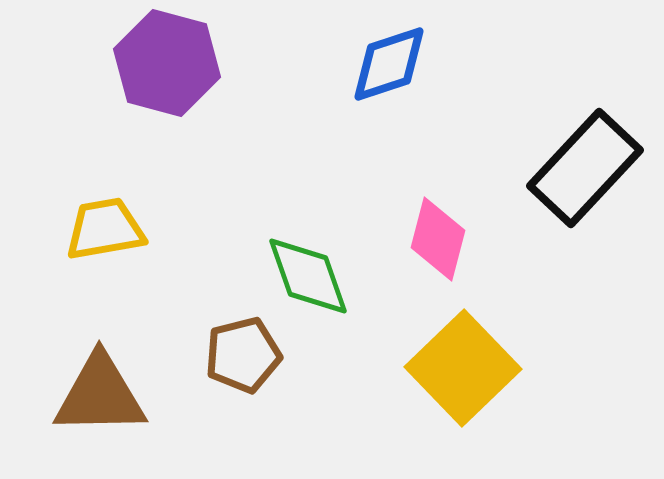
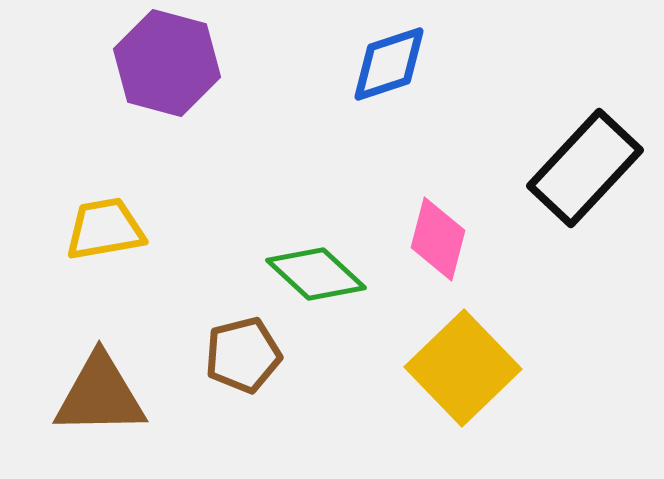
green diamond: moved 8 px right, 2 px up; rotated 28 degrees counterclockwise
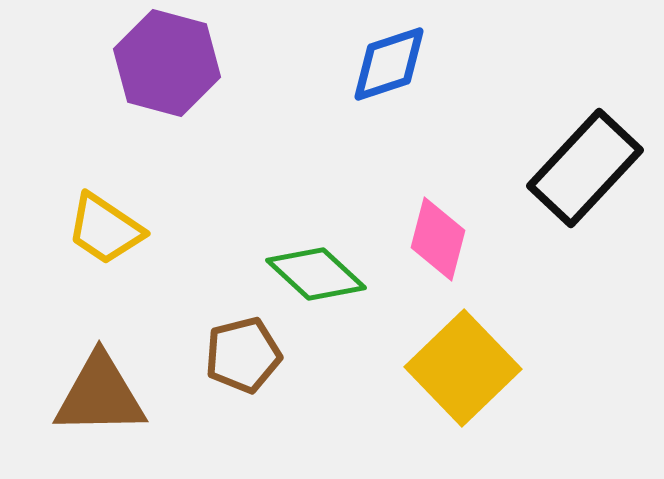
yellow trapezoid: rotated 136 degrees counterclockwise
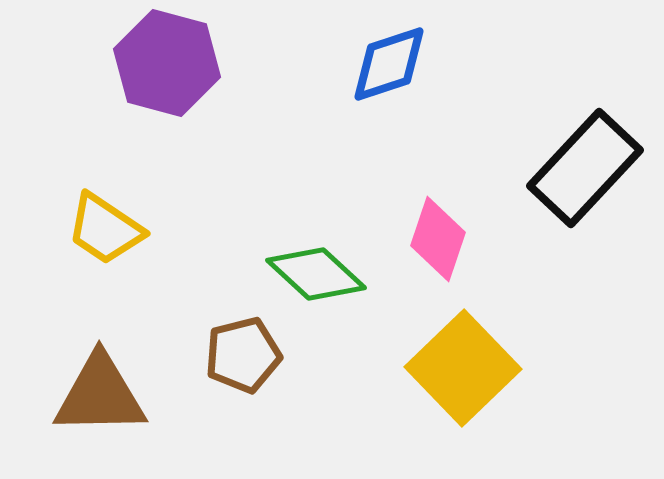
pink diamond: rotated 4 degrees clockwise
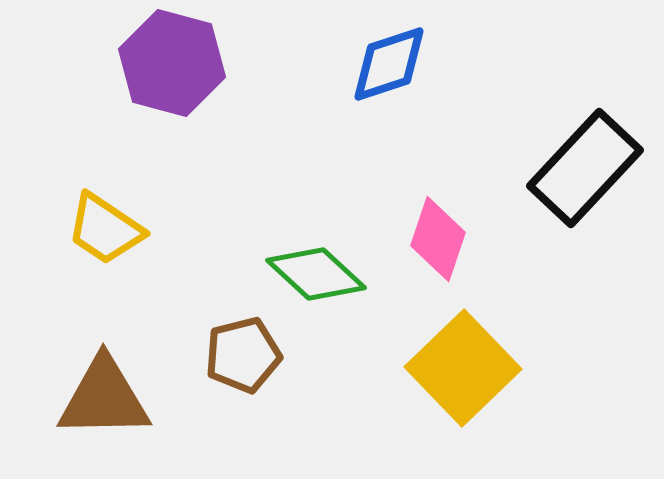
purple hexagon: moved 5 px right
brown triangle: moved 4 px right, 3 px down
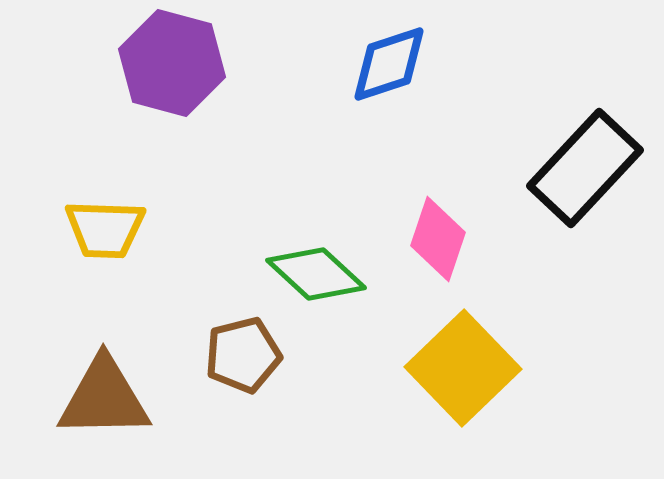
yellow trapezoid: rotated 32 degrees counterclockwise
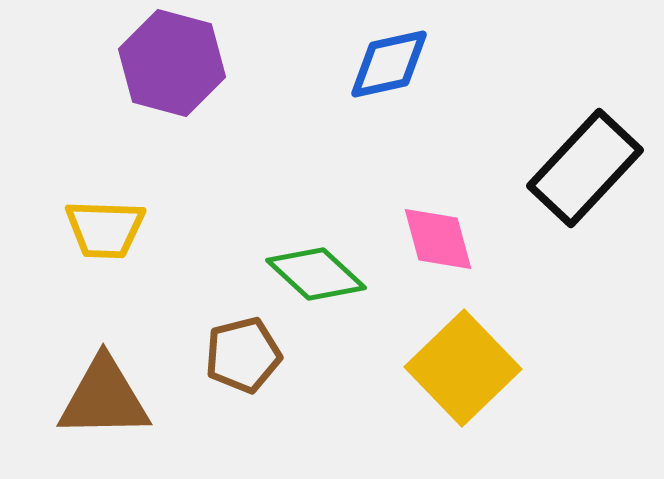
blue diamond: rotated 6 degrees clockwise
pink diamond: rotated 34 degrees counterclockwise
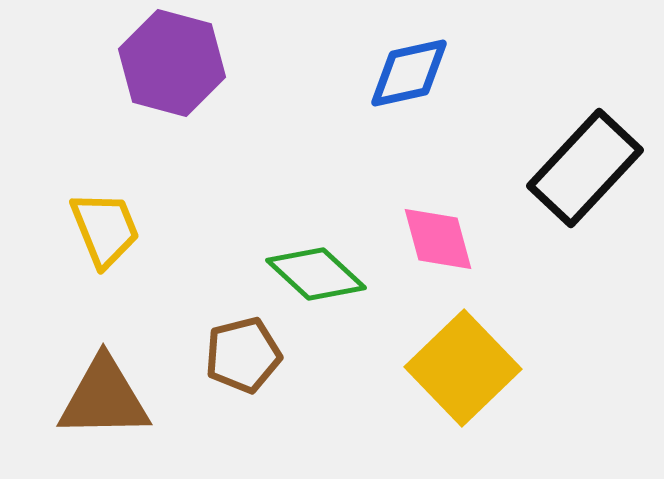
blue diamond: moved 20 px right, 9 px down
yellow trapezoid: rotated 114 degrees counterclockwise
